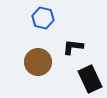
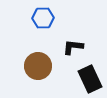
blue hexagon: rotated 15 degrees counterclockwise
brown circle: moved 4 px down
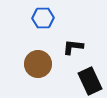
brown circle: moved 2 px up
black rectangle: moved 2 px down
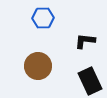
black L-shape: moved 12 px right, 6 px up
brown circle: moved 2 px down
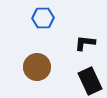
black L-shape: moved 2 px down
brown circle: moved 1 px left, 1 px down
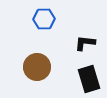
blue hexagon: moved 1 px right, 1 px down
black rectangle: moved 1 px left, 2 px up; rotated 8 degrees clockwise
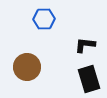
black L-shape: moved 2 px down
brown circle: moved 10 px left
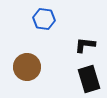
blue hexagon: rotated 10 degrees clockwise
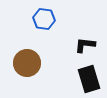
brown circle: moved 4 px up
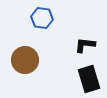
blue hexagon: moved 2 px left, 1 px up
brown circle: moved 2 px left, 3 px up
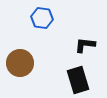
brown circle: moved 5 px left, 3 px down
black rectangle: moved 11 px left, 1 px down
